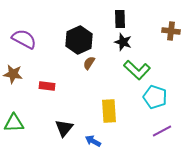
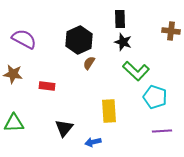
green L-shape: moved 1 px left, 1 px down
purple line: rotated 24 degrees clockwise
blue arrow: moved 1 px down; rotated 42 degrees counterclockwise
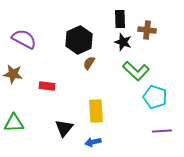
brown cross: moved 24 px left, 1 px up
yellow rectangle: moved 13 px left
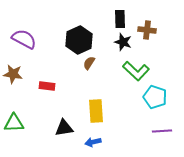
black triangle: rotated 42 degrees clockwise
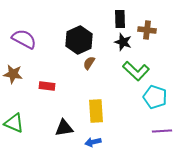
green triangle: rotated 25 degrees clockwise
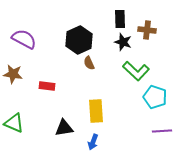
brown semicircle: rotated 56 degrees counterclockwise
blue arrow: rotated 56 degrees counterclockwise
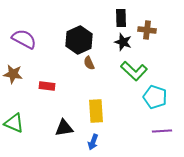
black rectangle: moved 1 px right, 1 px up
green L-shape: moved 2 px left
